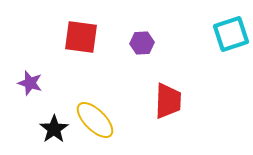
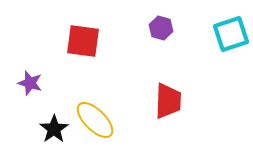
red square: moved 2 px right, 4 px down
purple hexagon: moved 19 px right, 15 px up; rotated 20 degrees clockwise
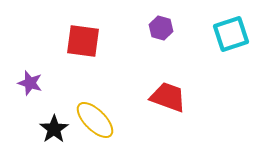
red trapezoid: moved 4 px up; rotated 72 degrees counterclockwise
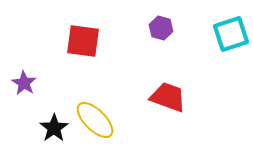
purple star: moved 6 px left; rotated 15 degrees clockwise
black star: moved 1 px up
